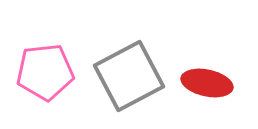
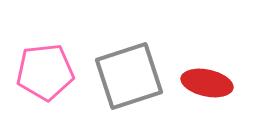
gray square: rotated 10 degrees clockwise
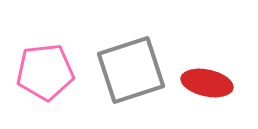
gray square: moved 2 px right, 6 px up
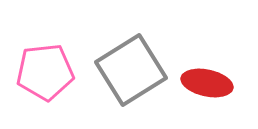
gray square: rotated 14 degrees counterclockwise
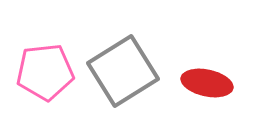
gray square: moved 8 px left, 1 px down
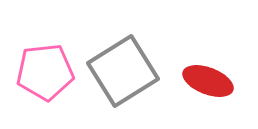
red ellipse: moved 1 px right, 2 px up; rotated 9 degrees clockwise
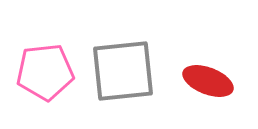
gray square: rotated 26 degrees clockwise
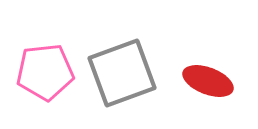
gray square: moved 1 px left, 2 px down; rotated 14 degrees counterclockwise
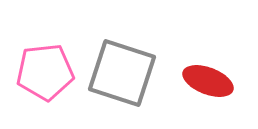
gray square: rotated 38 degrees clockwise
